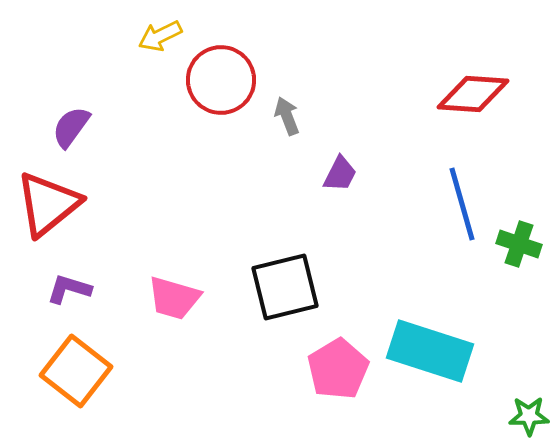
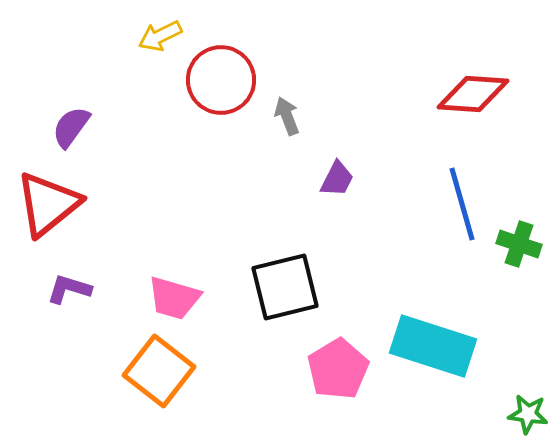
purple trapezoid: moved 3 px left, 5 px down
cyan rectangle: moved 3 px right, 5 px up
orange square: moved 83 px right
green star: moved 1 px left, 2 px up; rotated 9 degrees clockwise
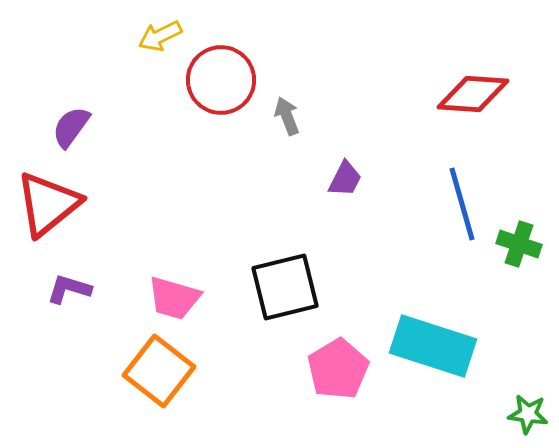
purple trapezoid: moved 8 px right
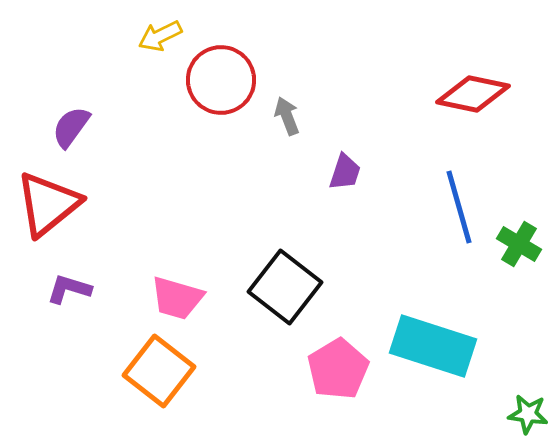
red diamond: rotated 8 degrees clockwise
purple trapezoid: moved 7 px up; rotated 9 degrees counterclockwise
blue line: moved 3 px left, 3 px down
green cross: rotated 12 degrees clockwise
black square: rotated 38 degrees counterclockwise
pink trapezoid: moved 3 px right
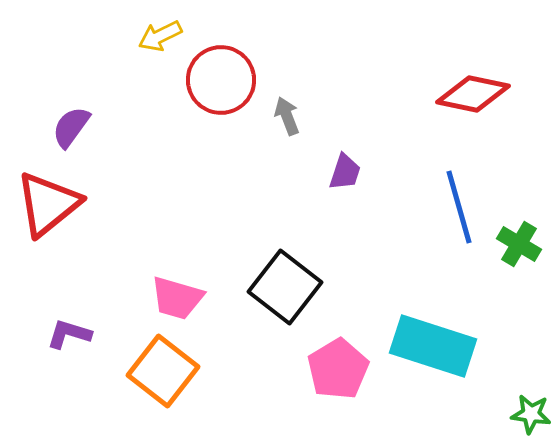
purple L-shape: moved 45 px down
orange square: moved 4 px right
green star: moved 3 px right
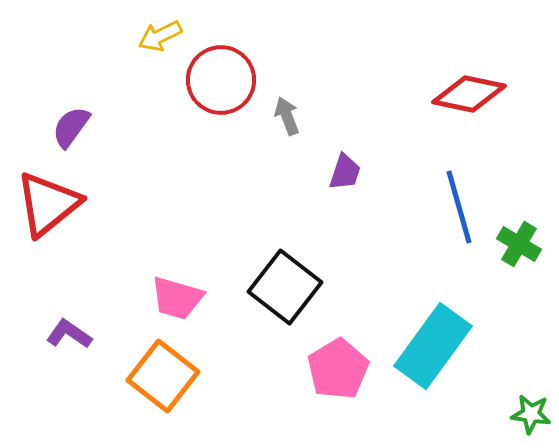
red diamond: moved 4 px left
purple L-shape: rotated 18 degrees clockwise
cyan rectangle: rotated 72 degrees counterclockwise
orange square: moved 5 px down
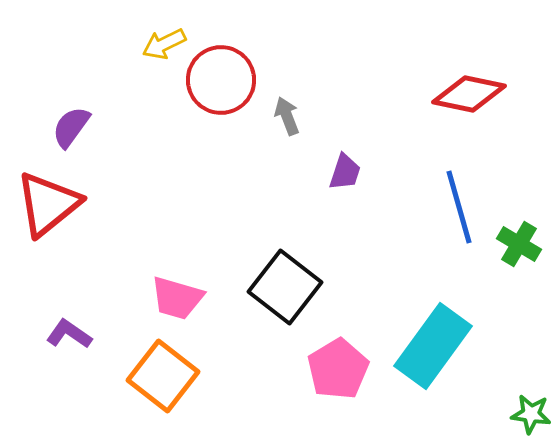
yellow arrow: moved 4 px right, 8 px down
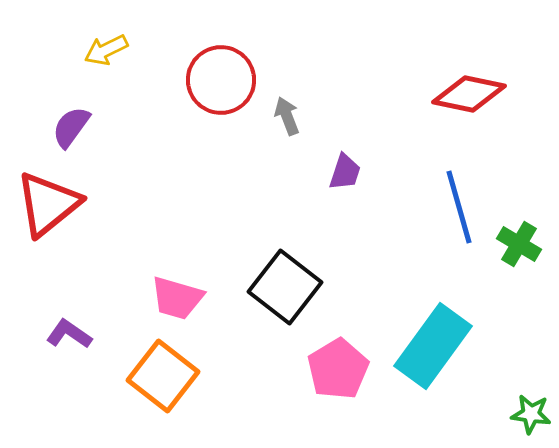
yellow arrow: moved 58 px left, 6 px down
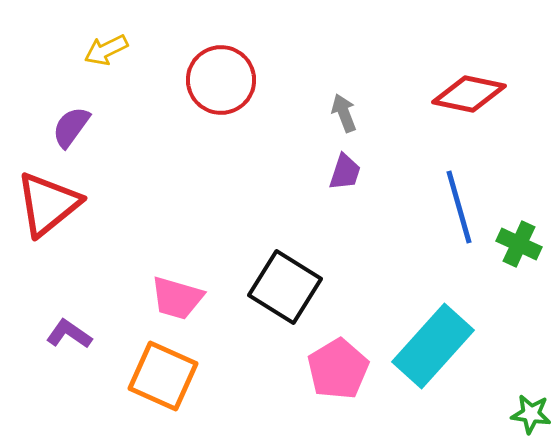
gray arrow: moved 57 px right, 3 px up
green cross: rotated 6 degrees counterclockwise
black square: rotated 6 degrees counterclockwise
cyan rectangle: rotated 6 degrees clockwise
orange square: rotated 14 degrees counterclockwise
